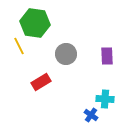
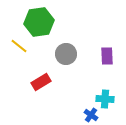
green hexagon: moved 4 px right, 1 px up; rotated 16 degrees counterclockwise
yellow line: rotated 24 degrees counterclockwise
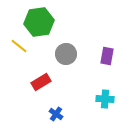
purple rectangle: rotated 12 degrees clockwise
blue cross: moved 35 px left, 1 px up
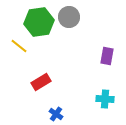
gray circle: moved 3 px right, 37 px up
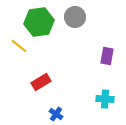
gray circle: moved 6 px right
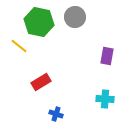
green hexagon: rotated 20 degrees clockwise
blue cross: rotated 16 degrees counterclockwise
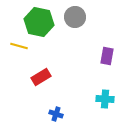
yellow line: rotated 24 degrees counterclockwise
red rectangle: moved 5 px up
